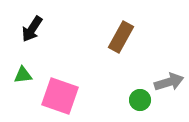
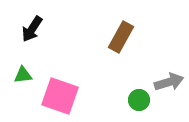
green circle: moved 1 px left
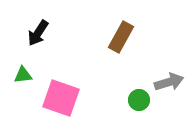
black arrow: moved 6 px right, 4 px down
pink square: moved 1 px right, 2 px down
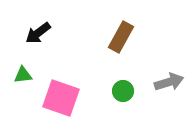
black arrow: rotated 20 degrees clockwise
green circle: moved 16 px left, 9 px up
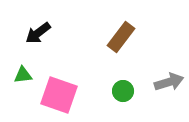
brown rectangle: rotated 8 degrees clockwise
pink square: moved 2 px left, 3 px up
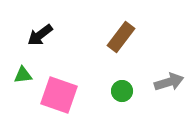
black arrow: moved 2 px right, 2 px down
green circle: moved 1 px left
